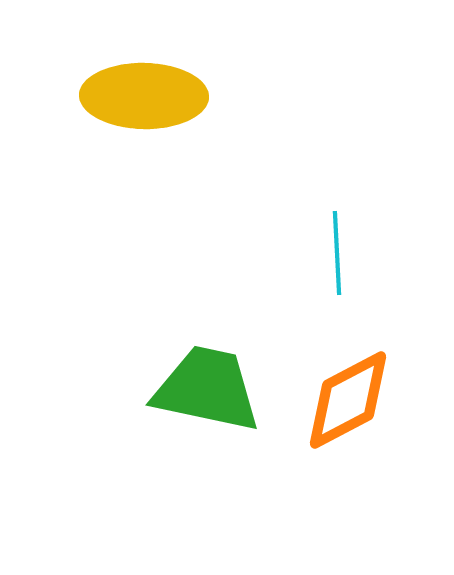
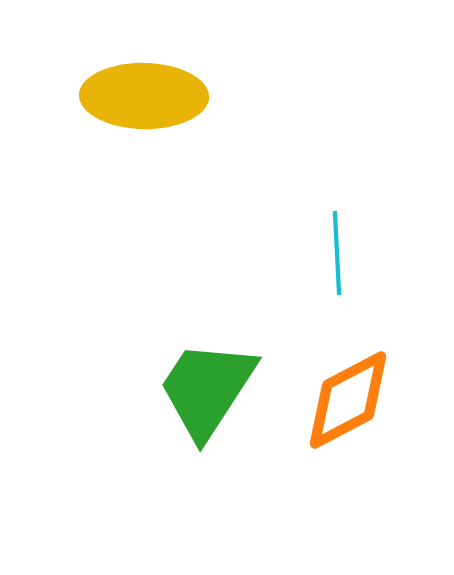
green trapezoid: rotated 69 degrees counterclockwise
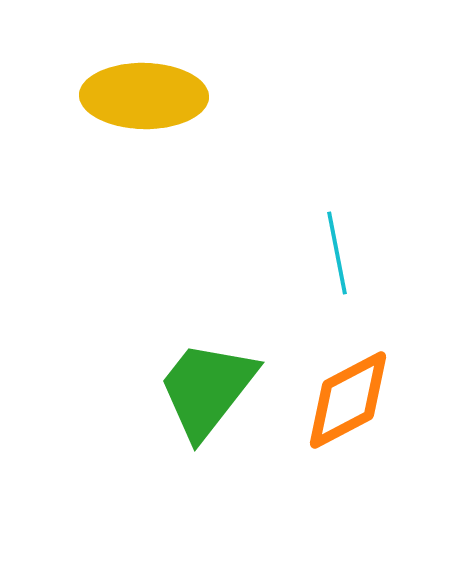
cyan line: rotated 8 degrees counterclockwise
green trapezoid: rotated 5 degrees clockwise
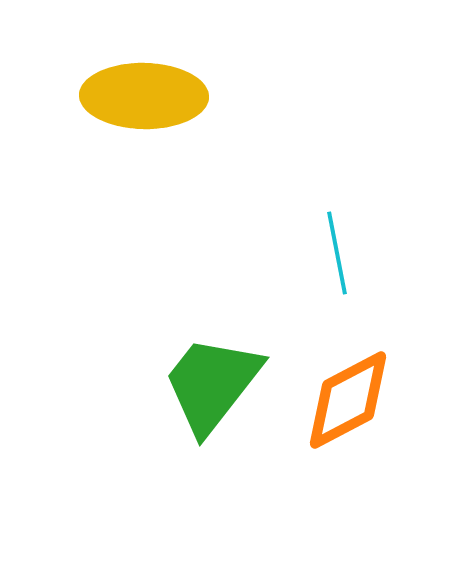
green trapezoid: moved 5 px right, 5 px up
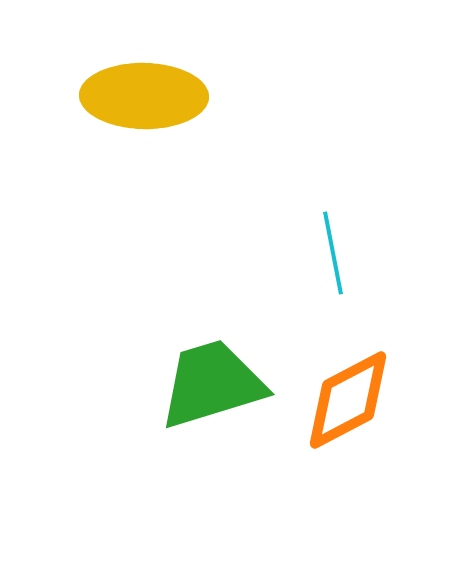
cyan line: moved 4 px left
green trapezoid: rotated 35 degrees clockwise
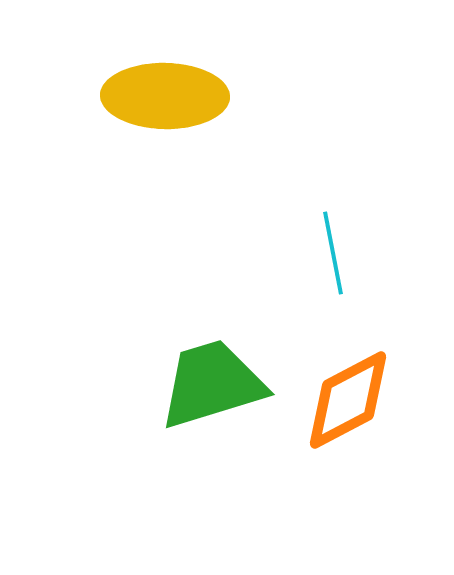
yellow ellipse: moved 21 px right
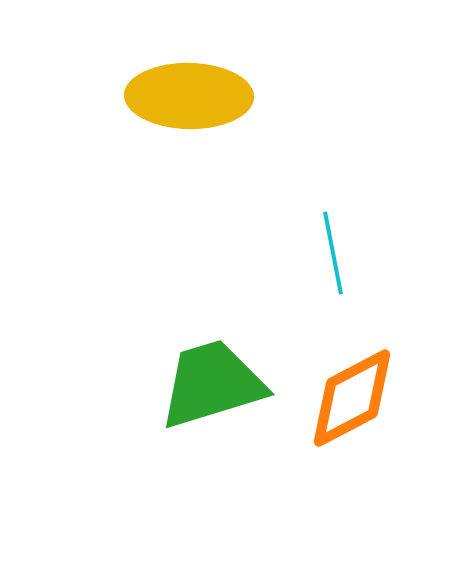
yellow ellipse: moved 24 px right
orange diamond: moved 4 px right, 2 px up
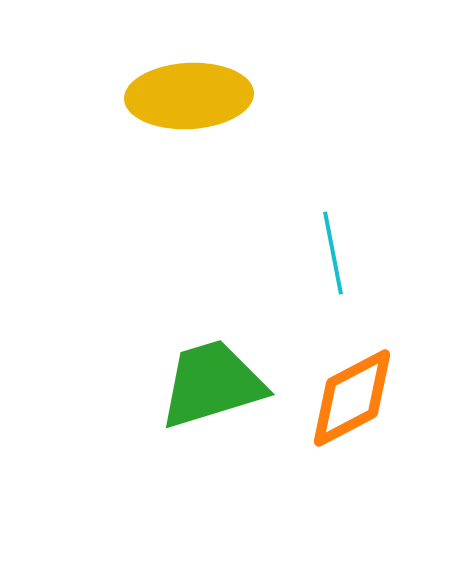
yellow ellipse: rotated 4 degrees counterclockwise
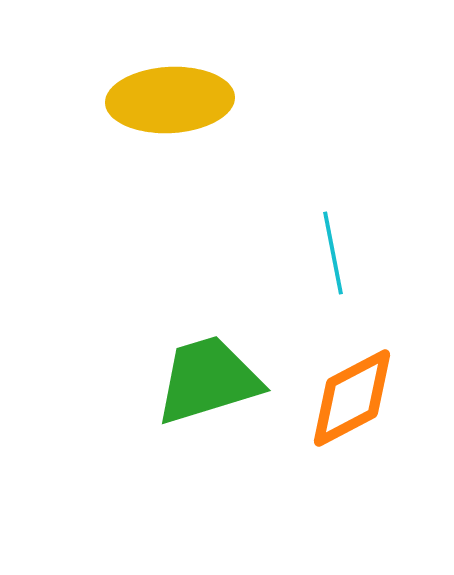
yellow ellipse: moved 19 px left, 4 px down
green trapezoid: moved 4 px left, 4 px up
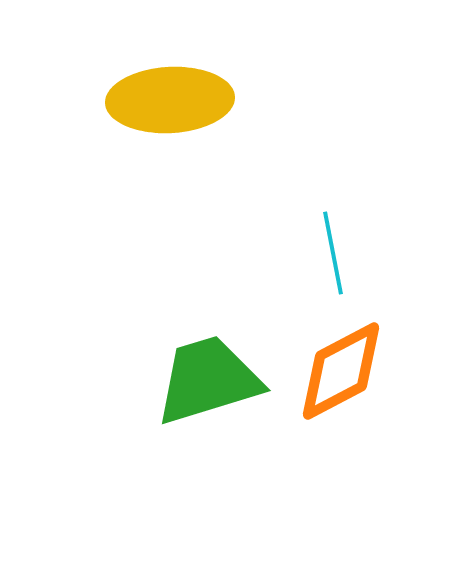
orange diamond: moved 11 px left, 27 px up
